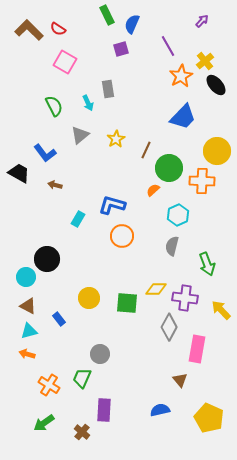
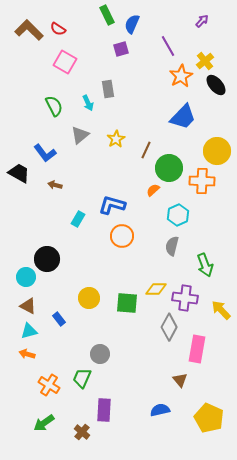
green arrow at (207, 264): moved 2 px left, 1 px down
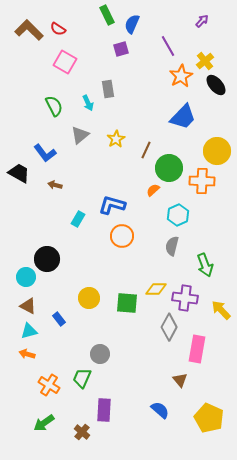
blue semicircle at (160, 410): rotated 54 degrees clockwise
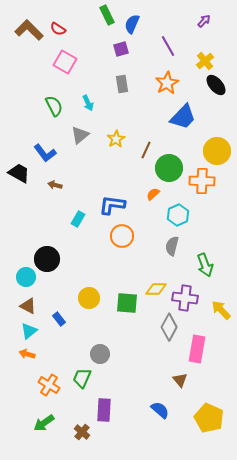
purple arrow at (202, 21): moved 2 px right
orange star at (181, 76): moved 14 px left, 7 px down
gray rectangle at (108, 89): moved 14 px right, 5 px up
orange semicircle at (153, 190): moved 4 px down
blue L-shape at (112, 205): rotated 8 degrees counterclockwise
cyan triangle at (29, 331): rotated 24 degrees counterclockwise
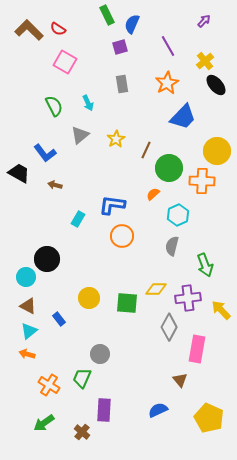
purple square at (121, 49): moved 1 px left, 2 px up
purple cross at (185, 298): moved 3 px right; rotated 15 degrees counterclockwise
blue semicircle at (160, 410): moved 2 px left; rotated 66 degrees counterclockwise
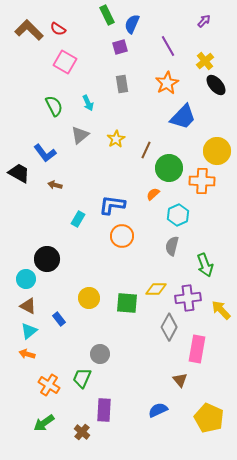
cyan circle at (26, 277): moved 2 px down
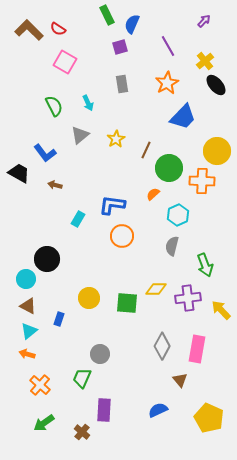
blue rectangle at (59, 319): rotated 56 degrees clockwise
gray diamond at (169, 327): moved 7 px left, 19 px down
orange cross at (49, 385): moved 9 px left; rotated 10 degrees clockwise
